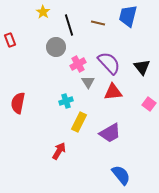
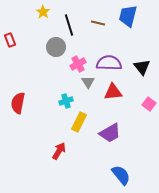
purple semicircle: rotated 45 degrees counterclockwise
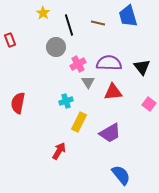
yellow star: moved 1 px down
blue trapezoid: rotated 30 degrees counterclockwise
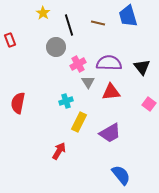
red triangle: moved 2 px left
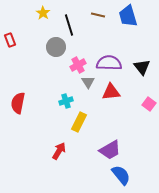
brown line: moved 8 px up
pink cross: moved 1 px down
purple trapezoid: moved 17 px down
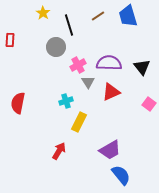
brown line: moved 1 px down; rotated 48 degrees counterclockwise
red rectangle: rotated 24 degrees clockwise
red triangle: rotated 18 degrees counterclockwise
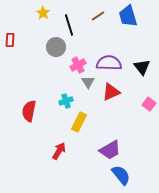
red semicircle: moved 11 px right, 8 px down
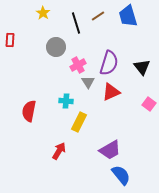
black line: moved 7 px right, 2 px up
purple semicircle: rotated 105 degrees clockwise
cyan cross: rotated 24 degrees clockwise
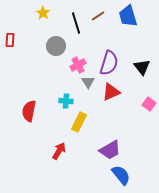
gray circle: moved 1 px up
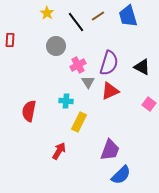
yellow star: moved 4 px right
black line: moved 1 px up; rotated 20 degrees counterclockwise
black triangle: rotated 24 degrees counterclockwise
red triangle: moved 1 px left, 1 px up
purple trapezoid: rotated 40 degrees counterclockwise
blue semicircle: rotated 85 degrees clockwise
